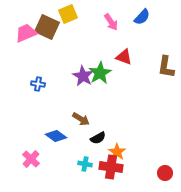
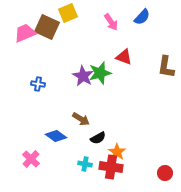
yellow square: moved 1 px up
pink trapezoid: moved 1 px left
green star: rotated 15 degrees clockwise
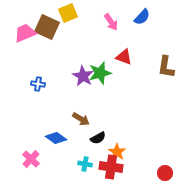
blue diamond: moved 2 px down
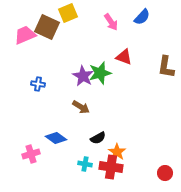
pink trapezoid: moved 2 px down
brown arrow: moved 12 px up
pink cross: moved 5 px up; rotated 30 degrees clockwise
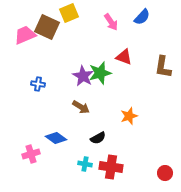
yellow square: moved 1 px right
brown L-shape: moved 3 px left
orange star: moved 12 px right, 36 px up; rotated 18 degrees clockwise
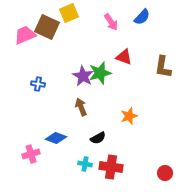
brown arrow: rotated 144 degrees counterclockwise
blue diamond: rotated 15 degrees counterclockwise
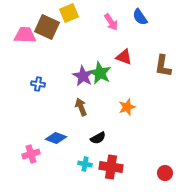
blue semicircle: moved 2 px left; rotated 102 degrees clockwise
pink trapezoid: rotated 25 degrees clockwise
brown L-shape: moved 1 px up
green star: rotated 30 degrees counterclockwise
orange star: moved 2 px left, 9 px up
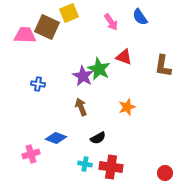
green star: moved 1 px left, 4 px up
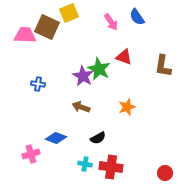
blue semicircle: moved 3 px left
brown arrow: rotated 48 degrees counterclockwise
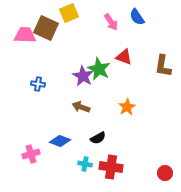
brown square: moved 1 px left, 1 px down
orange star: rotated 12 degrees counterclockwise
blue diamond: moved 4 px right, 3 px down
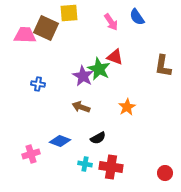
yellow square: rotated 18 degrees clockwise
red triangle: moved 9 px left
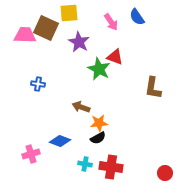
brown L-shape: moved 10 px left, 22 px down
purple star: moved 4 px left, 34 px up
orange star: moved 28 px left, 16 px down; rotated 24 degrees clockwise
